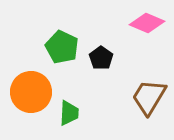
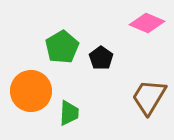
green pentagon: rotated 16 degrees clockwise
orange circle: moved 1 px up
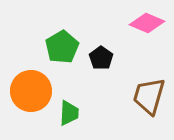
brown trapezoid: moved 1 px up; rotated 15 degrees counterclockwise
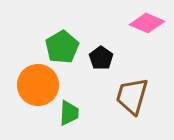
orange circle: moved 7 px right, 6 px up
brown trapezoid: moved 17 px left
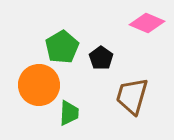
orange circle: moved 1 px right
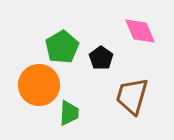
pink diamond: moved 7 px left, 8 px down; rotated 44 degrees clockwise
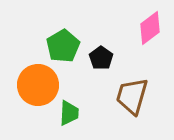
pink diamond: moved 10 px right, 3 px up; rotated 76 degrees clockwise
green pentagon: moved 1 px right, 1 px up
orange circle: moved 1 px left
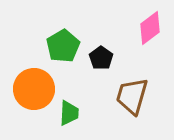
orange circle: moved 4 px left, 4 px down
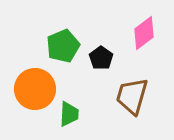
pink diamond: moved 6 px left, 5 px down
green pentagon: rotated 8 degrees clockwise
orange circle: moved 1 px right
green trapezoid: moved 1 px down
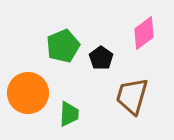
orange circle: moved 7 px left, 4 px down
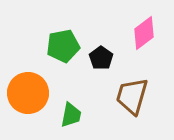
green pentagon: rotated 12 degrees clockwise
green trapezoid: moved 2 px right, 1 px down; rotated 8 degrees clockwise
